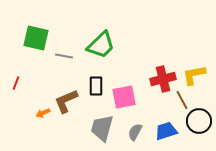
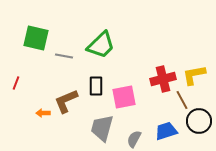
orange arrow: rotated 24 degrees clockwise
gray semicircle: moved 1 px left, 7 px down
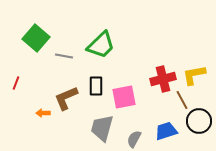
green square: rotated 28 degrees clockwise
brown L-shape: moved 3 px up
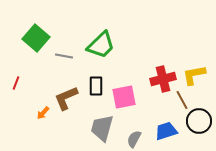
orange arrow: rotated 48 degrees counterclockwise
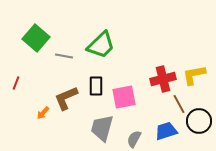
brown line: moved 3 px left, 4 px down
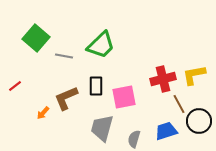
red line: moved 1 px left, 3 px down; rotated 32 degrees clockwise
gray semicircle: rotated 12 degrees counterclockwise
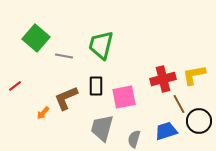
green trapezoid: rotated 148 degrees clockwise
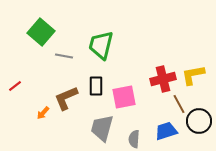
green square: moved 5 px right, 6 px up
yellow L-shape: moved 1 px left
gray semicircle: rotated 12 degrees counterclockwise
